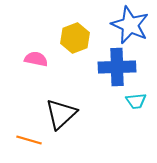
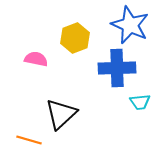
blue cross: moved 1 px down
cyan trapezoid: moved 4 px right, 1 px down
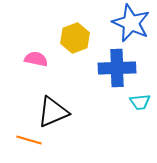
blue star: moved 1 px right, 2 px up
black triangle: moved 8 px left, 2 px up; rotated 20 degrees clockwise
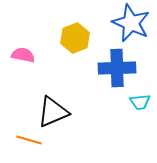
pink semicircle: moved 13 px left, 4 px up
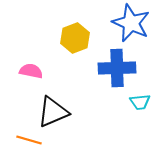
pink semicircle: moved 8 px right, 16 px down
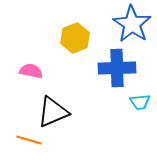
blue star: moved 1 px right, 1 px down; rotated 9 degrees clockwise
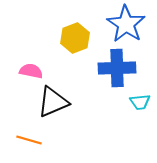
blue star: moved 6 px left
black triangle: moved 10 px up
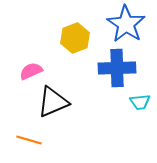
pink semicircle: rotated 35 degrees counterclockwise
